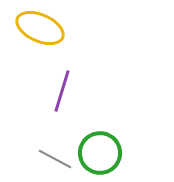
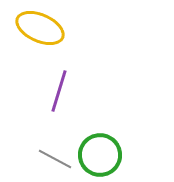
purple line: moved 3 px left
green circle: moved 2 px down
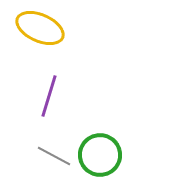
purple line: moved 10 px left, 5 px down
gray line: moved 1 px left, 3 px up
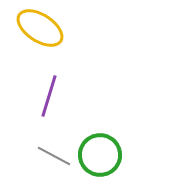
yellow ellipse: rotated 9 degrees clockwise
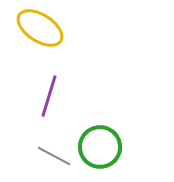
green circle: moved 8 px up
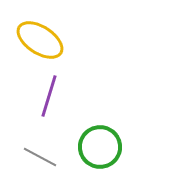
yellow ellipse: moved 12 px down
gray line: moved 14 px left, 1 px down
